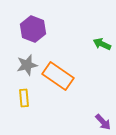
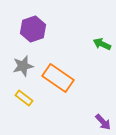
purple hexagon: rotated 20 degrees clockwise
gray star: moved 4 px left, 1 px down
orange rectangle: moved 2 px down
yellow rectangle: rotated 48 degrees counterclockwise
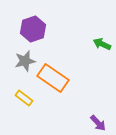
gray star: moved 2 px right, 5 px up
orange rectangle: moved 5 px left
purple arrow: moved 5 px left, 1 px down
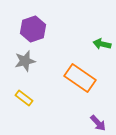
green arrow: rotated 12 degrees counterclockwise
orange rectangle: moved 27 px right
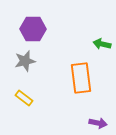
purple hexagon: rotated 20 degrees clockwise
orange rectangle: moved 1 px right; rotated 48 degrees clockwise
purple arrow: rotated 36 degrees counterclockwise
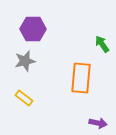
green arrow: rotated 42 degrees clockwise
orange rectangle: rotated 12 degrees clockwise
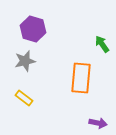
purple hexagon: rotated 15 degrees clockwise
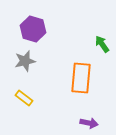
purple arrow: moved 9 px left
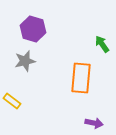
yellow rectangle: moved 12 px left, 3 px down
purple arrow: moved 5 px right
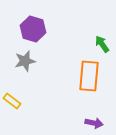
orange rectangle: moved 8 px right, 2 px up
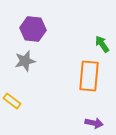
purple hexagon: rotated 10 degrees counterclockwise
